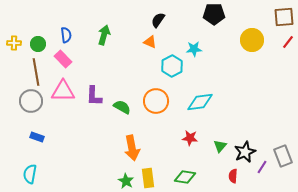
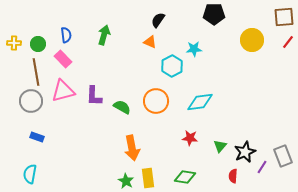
pink triangle: rotated 15 degrees counterclockwise
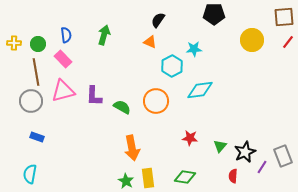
cyan diamond: moved 12 px up
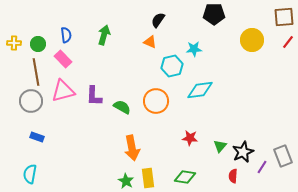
cyan hexagon: rotated 15 degrees clockwise
black star: moved 2 px left
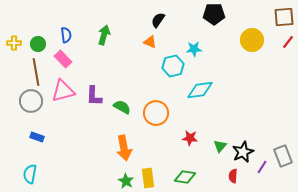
cyan hexagon: moved 1 px right
orange circle: moved 12 px down
orange arrow: moved 8 px left
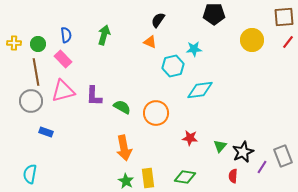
blue rectangle: moved 9 px right, 5 px up
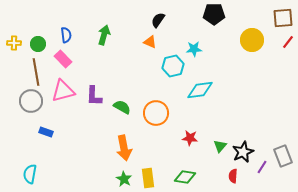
brown square: moved 1 px left, 1 px down
green star: moved 2 px left, 2 px up
